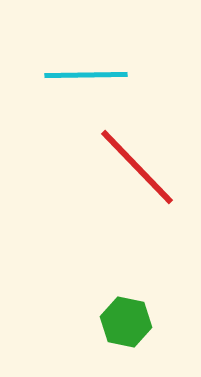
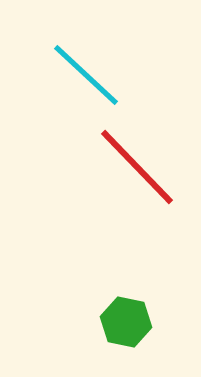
cyan line: rotated 44 degrees clockwise
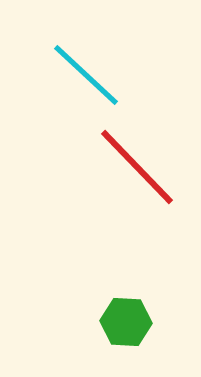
green hexagon: rotated 9 degrees counterclockwise
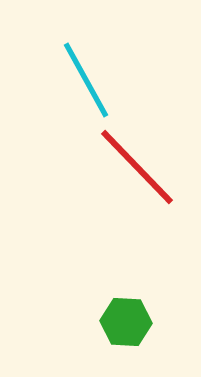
cyan line: moved 5 px down; rotated 18 degrees clockwise
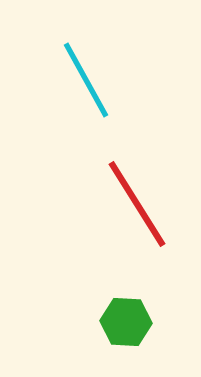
red line: moved 37 px down; rotated 12 degrees clockwise
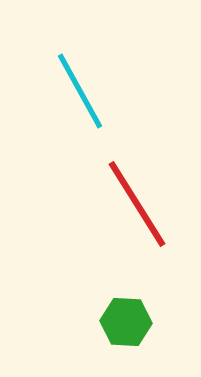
cyan line: moved 6 px left, 11 px down
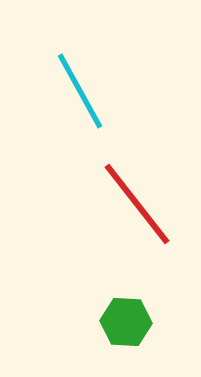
red line: rotated 6 degrees counterclockwise
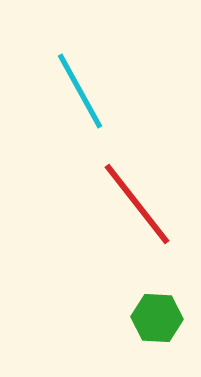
green hexagon: moved 31 px right, 4 px up
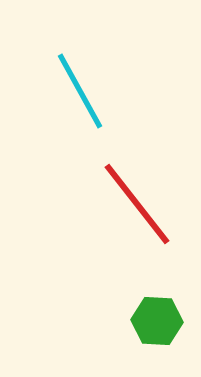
green hexagon: moved 3 px down
